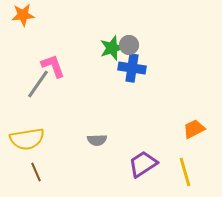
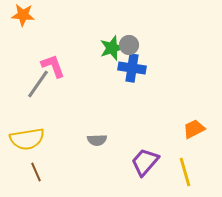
orange star: rotated 10 degrees clockwise
purple trapezoid: moved 2 px right, 2 px up; rotated 16 degrees counterclockwise
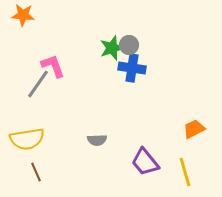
purple trapezoid: rotated 80 degrees counterclockwise
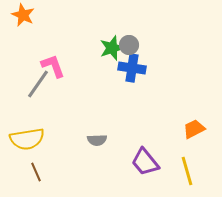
orange star: rotated 20 degrees clockwise
yellow line: moved 2 px right, 1 px up
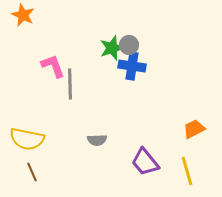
blue cross: moved 2 px up
gray line: moved 32 px right; rotated 36 degrees counterclockwise
yellow semicircle: rotated 20 degrees clockwise
brown line: moved 4 px left
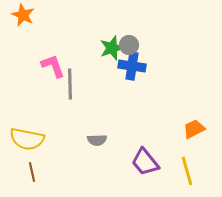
brown line: rotated 12 degrees clockwise
